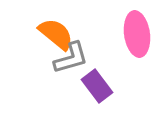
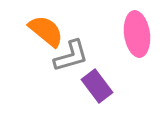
orange semicircle: moved 10 px left, 3 px up
gray L-shape: moved 2 px up
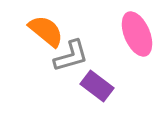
pink ellipse: rotated 15 degrees counterclockwise
purple rectangle: rotated 16 degrees counterclockwise
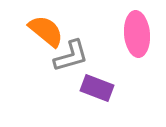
pink ellipse: rotated 18 degrees clockwise
purple rectangle: moved 2 px down; rotated 16 degrees counterclockwise
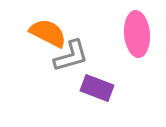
orange semicircle: moved 2 px right, 2 px down; rotated 12 degrees counterclockwise
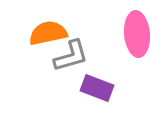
orange semicircle: rotated 39 degrees counterclockwise
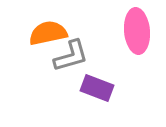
pink ellipse: moved 3 px up
